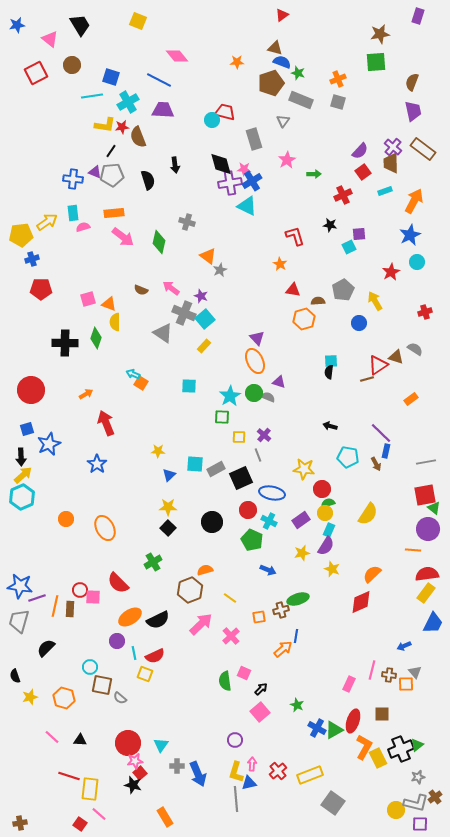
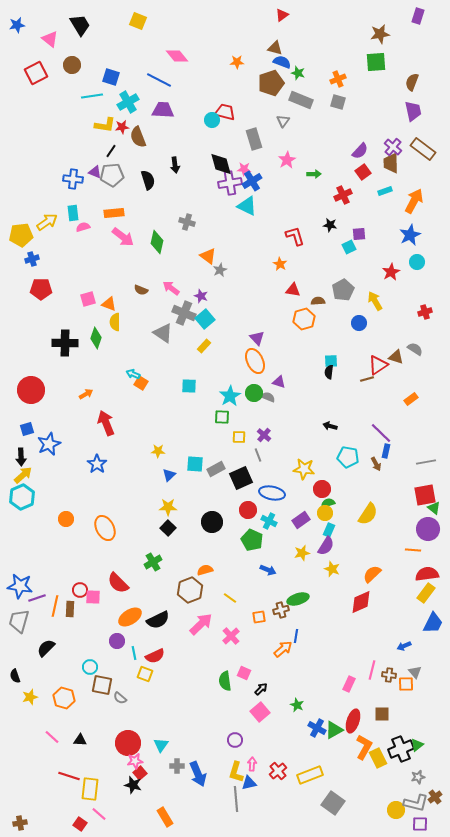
green diamond at (159, 242): moved 2 px left
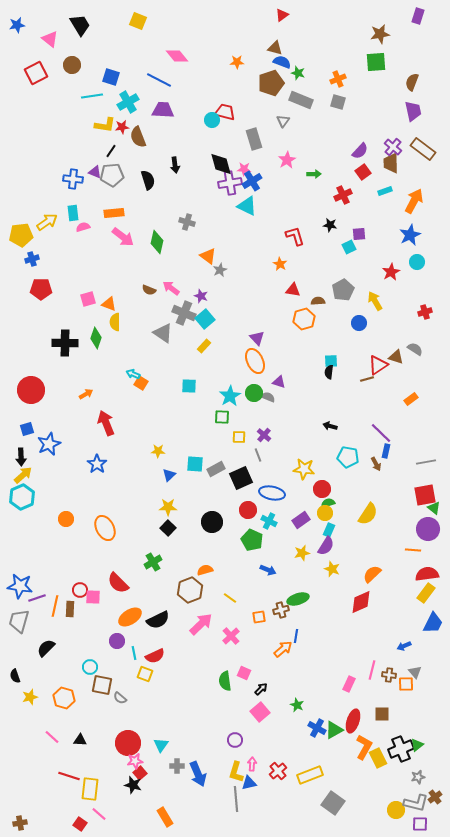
brown semicircle at (141, 290): moved 8 px right
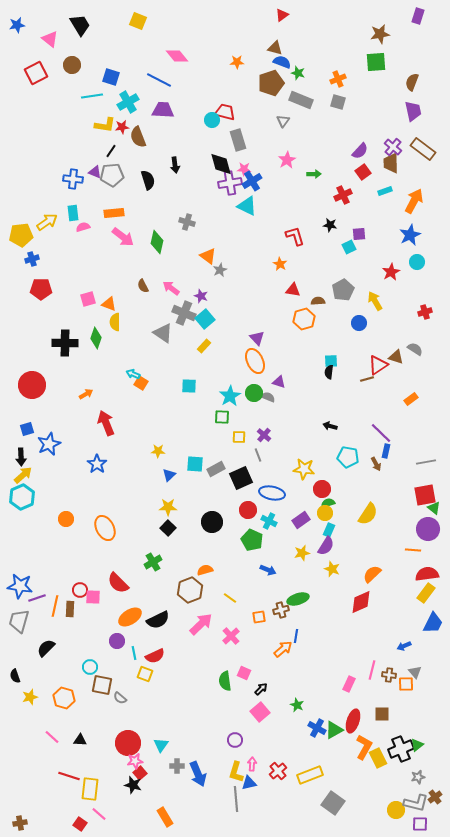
gray rectangle at (254, 139): moved 16 px left, 1 px down
brown semicircle at (149, 290): moved 6 px left, 4 px up; rotated 40 degrees clockwise
red circle at (31, 390): moved 1 px right, 5 px up
